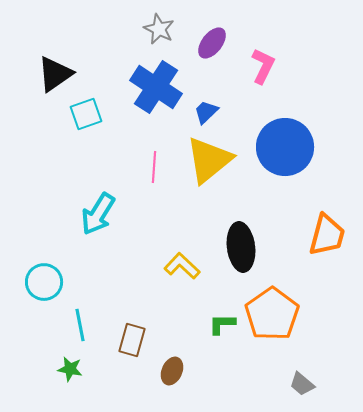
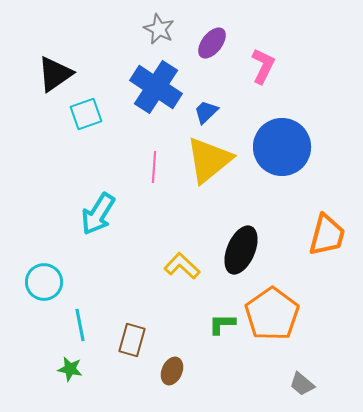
blue circle: moved 3 px left
black ellipse: moved 3 px down; rotated 30 degrees clockwise
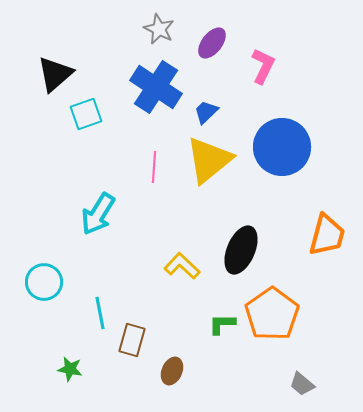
black triangle: rotated 6 degrees counterclockwise
cyan line: moved 20 px right, 12 px up
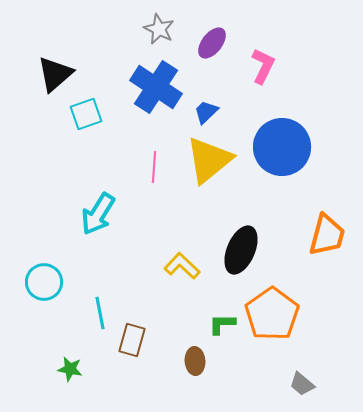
brown ellipse: moved 23 px right, 10 px up; rotated 28 degrees counterclockwise
